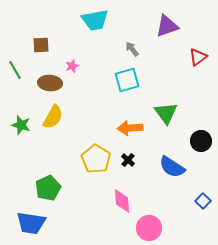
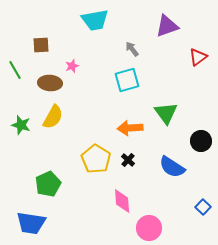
green pentagon: moved 4 px up
blue square: moved 6 px down
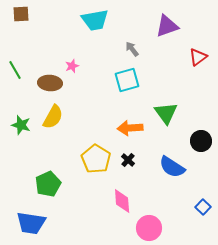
brown square: moved 20 px left, 31 px up
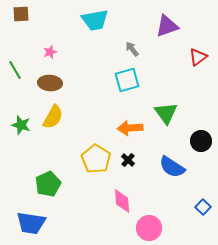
pink star: moved 22 px left, 14 px up
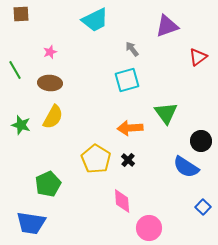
cyan trapezoid: rotated 16 degrees counterclockwise
blue semicircle: moved 14 px right
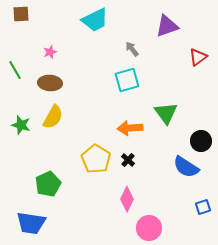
pink diamond: moved 5 px right, 2 px up; rotated 30 degrees clockwise
blue square: rotated 28 degrees clockwise
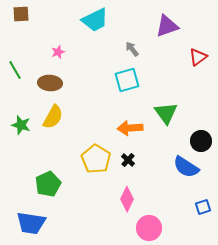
pink star: moved 8 px right
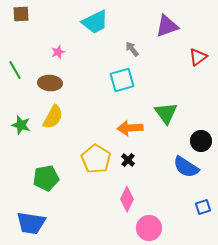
cyan trapezoid: moved 2 px down
cyan square: moved 5 px left
green pentagon: moved 2 px left, 6 px up; rotated 15 degrees clockwise
